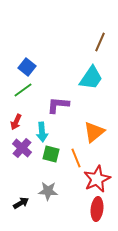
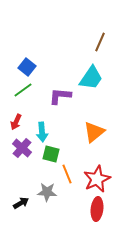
purple L-shape: moved 2 px right, 9 px up
orange line: moved 9 px left, 16 px down
gray star: moved 1 px left, 1 px down
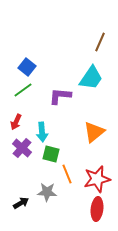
red star: rotated 12 degrees clockwise
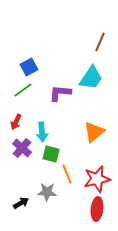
blue square: moved 2 px right; rotated 24 degrees clockwise
purple L-shape: moved 3 px up
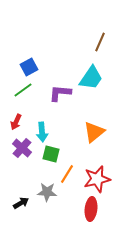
orange line: rotated 54 degrees clockwise
red ellipse: moved 6 px left
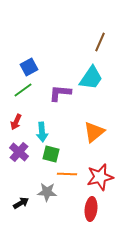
purple cross: moved 3 px left, 4 px down
orange line: rotated 60 degrees clockwise
red star: moved 3 px right, 2 px up
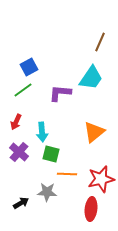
red star: moved 1 px right, 2 px down
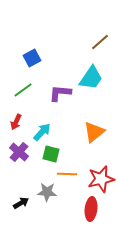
brown line: rotated 24 degrees clockwise
blue square: moved 3 px right, 9 px up
cyan arrow: rotated 132 degrees counterclockwise
